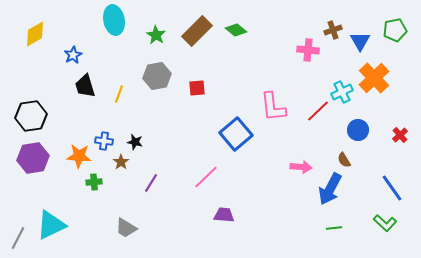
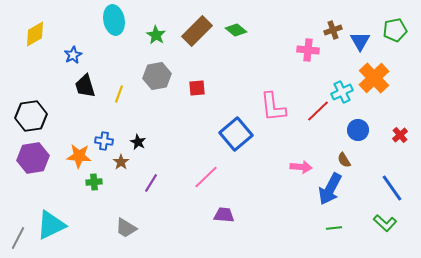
black star: moved 3 px right; rotated 14 degrees clockwise
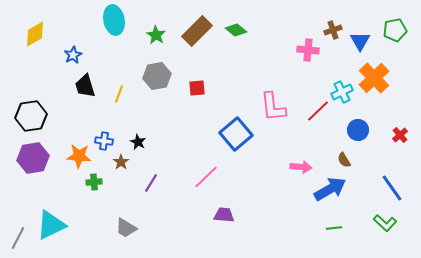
blue arrow: rotated 148 degrees counterclockwise
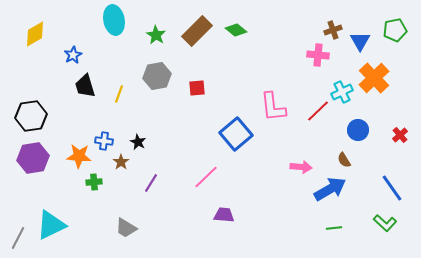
pink cross: moved 10 px right, 5 px down
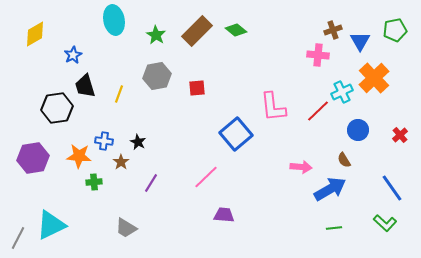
black hexagon: moved 26 px right, 8 px up
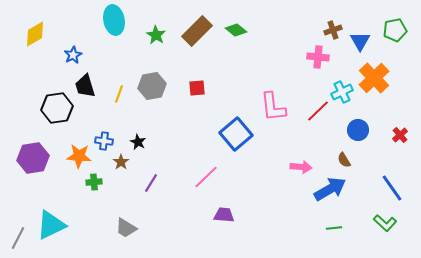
pink cross: moved 2 px down
gray hexagon: moved 5 px left, 10 px down
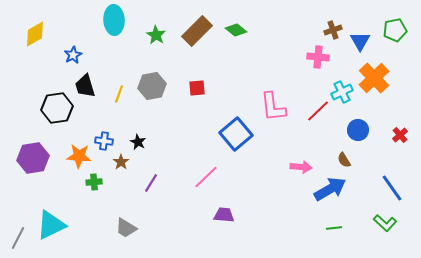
cyan ellipse: rotated 8 degrees clockwise
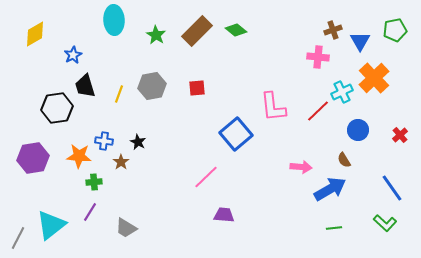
purple line: moved 61 px left, 29 px down
cyan triangle: rotated 12 degrees counterclockwise
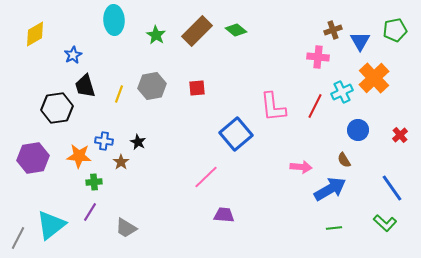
red line: moved 3 px left, 5 px up; rotated 20 degrees counterclockwise
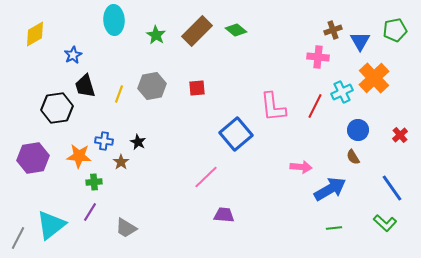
brown semicircle: moved 9 px right, 3 px up
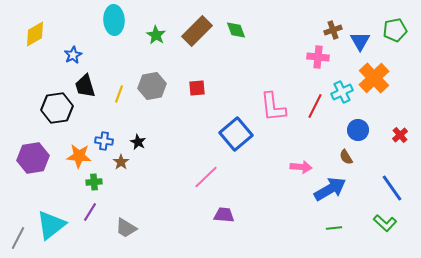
green diamond: rotated 30 degrees clockwise
brown semicircle: moved 7 px left
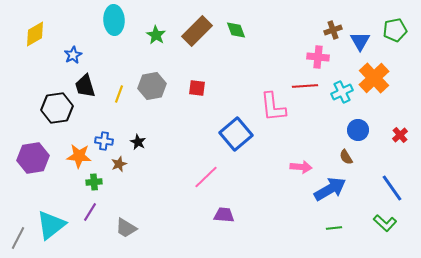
red square: rotated 12 degrees clockwise
red line: moved 10 px left, 20 px up; rotated 60 degrees clockwise
brown star: moved 2 px left, 2 px down; rotated 14 degrees clockwise
